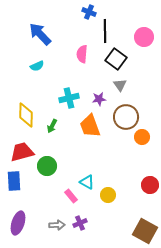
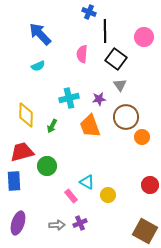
cyan semicircle: moved 1 px right
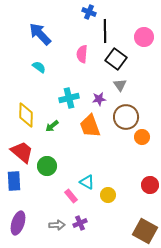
cyan semicircle: moved 1 px right, 1 px down; rotated 120 degrees counterclockwise
green arrow: rotated 24 degrees clockwise
red trapezoid: rotated 55 degrees clockwise
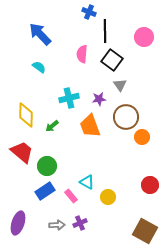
black square: moved 4 px left, 1 px down
blue rectangle: moved 31 px right, 10 px down; rotated 60 degrees clockwise
yellow circle: moved 2 px down
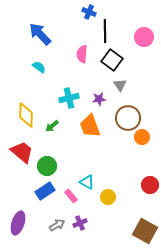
brown circle: moved 2 px right, 1 px down
gray arrow: rotated 28 degrees counterclockwise
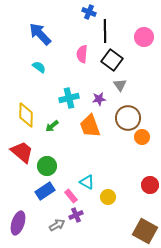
purple cross: moved 4 px left, 8 px up
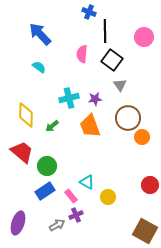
purple star: moved 4 px left
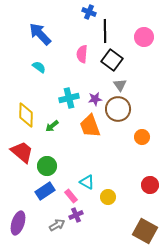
brown circle: moved 10 px left, 9 px up
